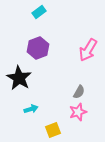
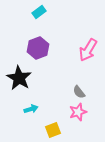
gray semicircle: rotated 112 degrees clockwise
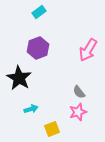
yellow square: moved 1 px left, 1 px up
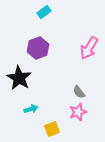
cyan rectangle: moved 5 px right
pink arrow: moved 1 px right, 2 px up
